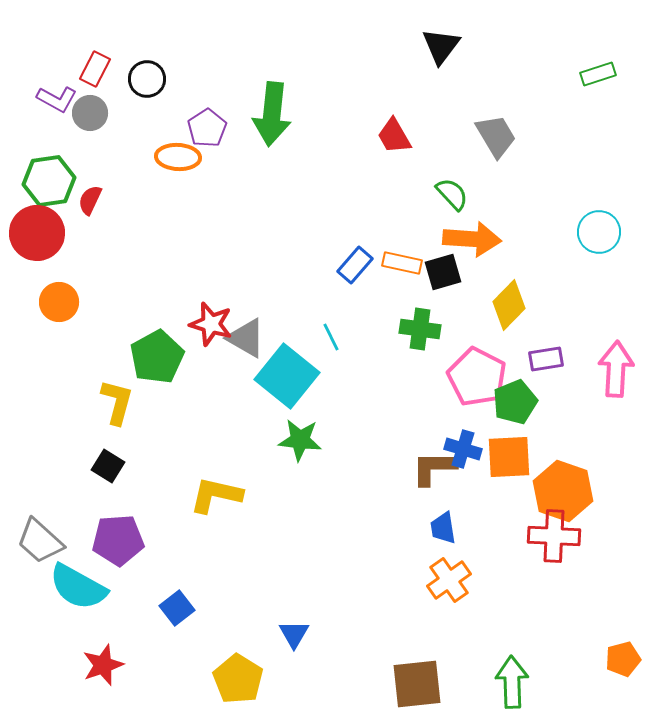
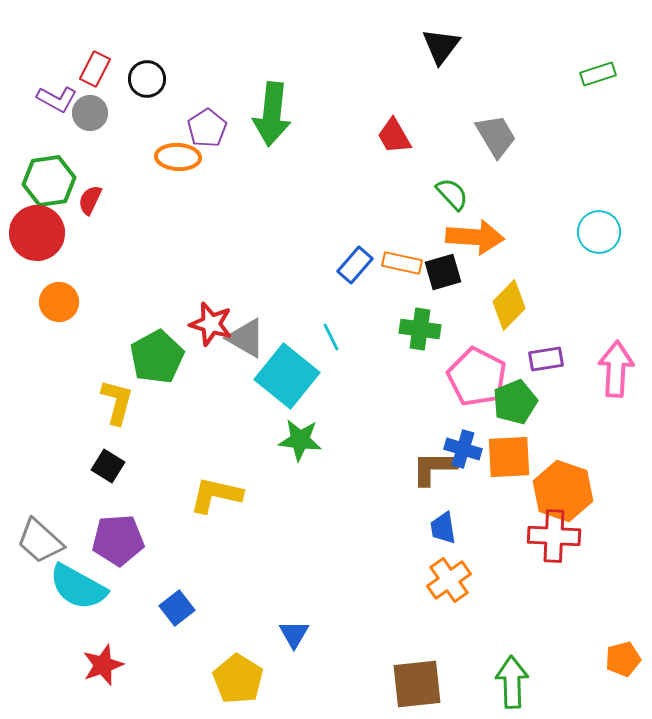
orange arrow at (472, 239): moved 3 px right, 2 px up
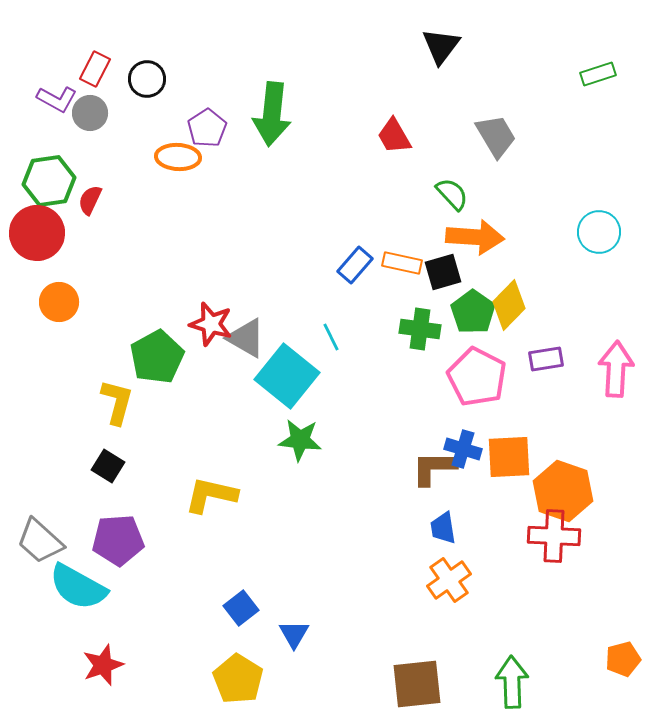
green pentagon at (515, 402): moved 42 px left, 90 px up; rotated 15 degrees counterclockwise
yellow L-shape at (216, 495): moved 5 px left
blue square at (177, 608): moved 64 px right
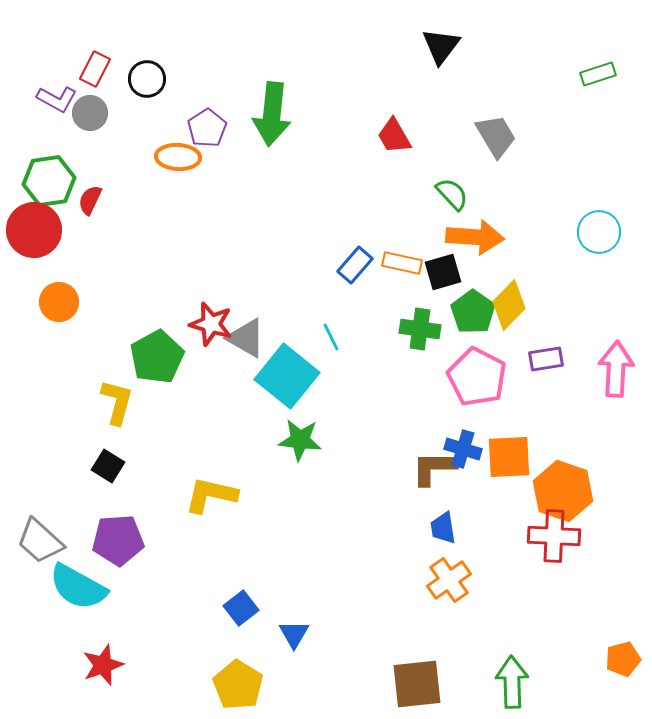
red circle at (37, 233): moved 3 px left, 3 px up
yellow pentagon at (238, 679): moved 6 px down
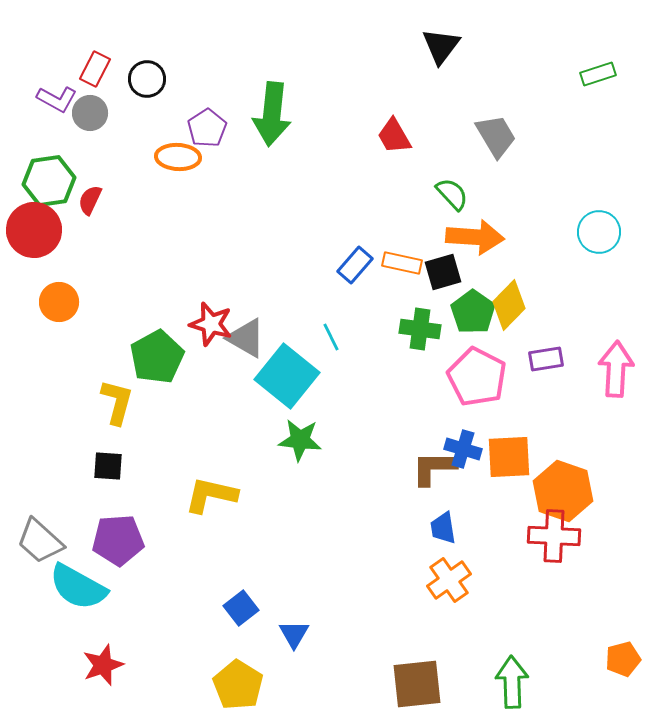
black square at (108, 466): rotated 28 degrees counterclockwise
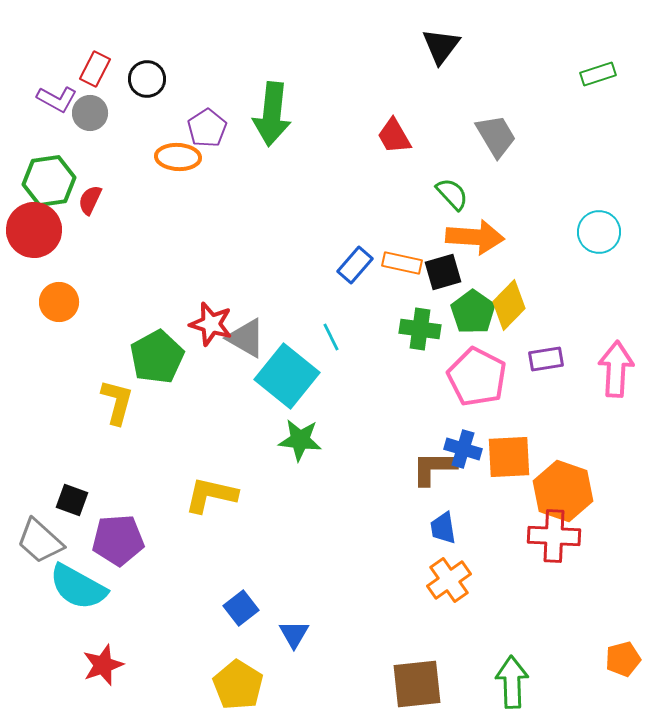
black square at (108, 466): moved 36 px left, 34 px down; rotated 16 degrees clockwise
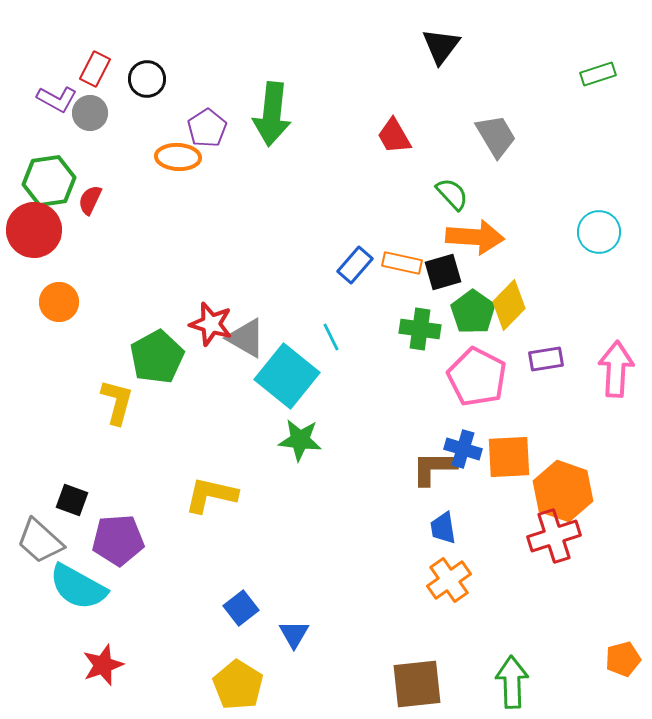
red cross at (554, 536): rotated 21 degrees counterclockwise
